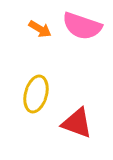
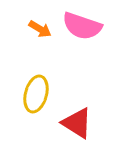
red triangle: rotated 12 degrees clockwise
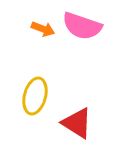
orange arrow: moved 3 px right; rotated 10 degrees counterclockwise
yellow ellipse: moved 1 px left, 2 px down
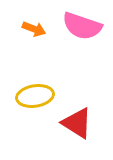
orange arrow: moved 9 px left
yellow ellipse: rotated 66 degrees clockwise
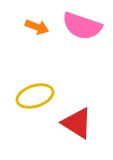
orange arrow: moved 3 px right, 2 px up
yellow ellipse: rotated 9 degrees counterclockwise
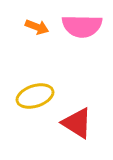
pink semicircle: rotated 18 degrees counterclockwise
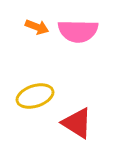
pink semicircle: moved 4 px left, 5 px down
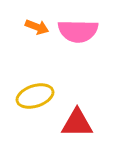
red triangle: rotated 32 degrees counterclockwise
